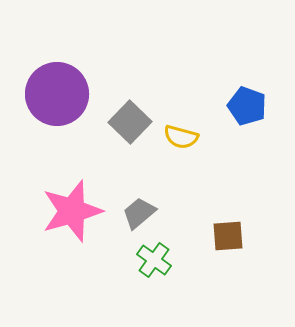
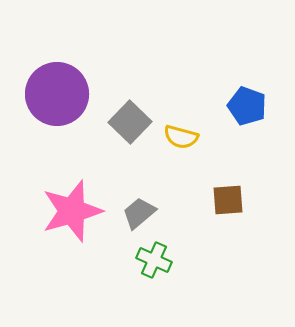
brown square: moved 36 px up
green cross: rotated 12 degrees counterclockwise
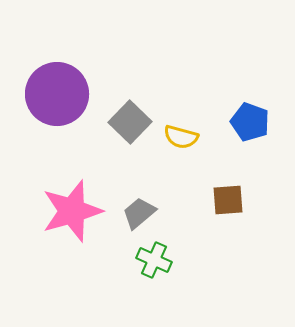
blue pentagon: moved 3 px right, 16 px down
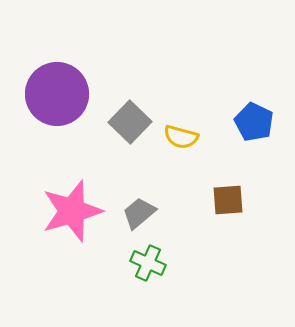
blue pentagon: moved 4 px right; rotated 6 degrees clockwise
green cross: moved 6 px left, 3 px down
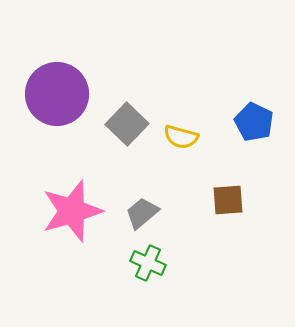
gray square: moved 3 px left, 2 px down
gray trapezoid: moved 3 px right
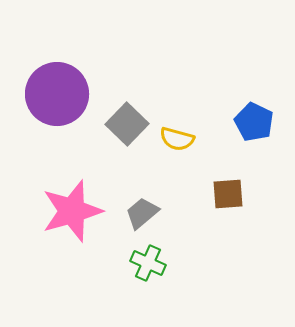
yellow semicircle: moved 4 px left, 2 px down
brown square: moved 6 px up
